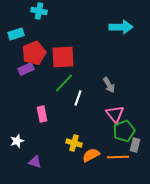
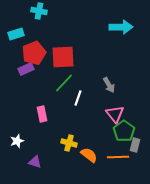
green pentagon: rotated 15 degrees counterclockwise
yellow cross: moved 5 px left
orange semicircle: moved 2 px left; rotated 66 degrees clockwise
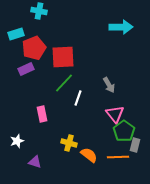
red pentagon: moved 5 px up
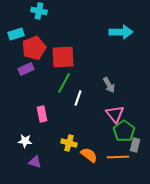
cyan arrow: moved 5 px down
green line: rotated 15 degrees counterclockwise
white star: moved 8 px right; rotated 24 degrees clockwise
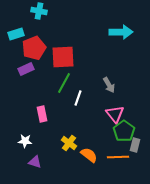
yellow cross: rotated 21 degrees clockwise
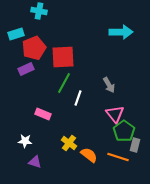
pink rectangle: moved 1 px right; rotated 56 degrees counterclockwise
orange line: rotated 20 degrees clockwise
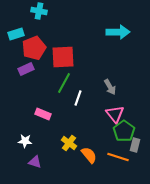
cyan arrow: moved 3 px left
gray arrow: moved 1 px right, 2 px down
orange semicircle: rotated 12 degrees clockwise
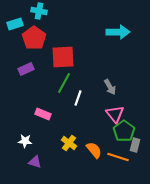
cyan rectangle: moved 1 px left, 10 px up
red pentagon: moved 10 px up; rotated 15 degrees counterclockwise
orange semicircle: moved 5 px right, 5 px up
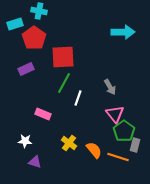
cyan arrow: moved 5 px right
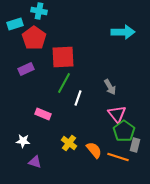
pink triangle: moved 2 px right
white star: moved 2 px left
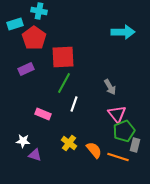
white line: moved 4 px left, 6 px down
green pentagon: rotated 15 degrees clockwise
purple triangle: moved 7 px up
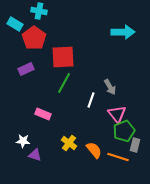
cyan rectangle: rotated 49 degrees clockwise
white line: moved 17 px right, 4 px up
